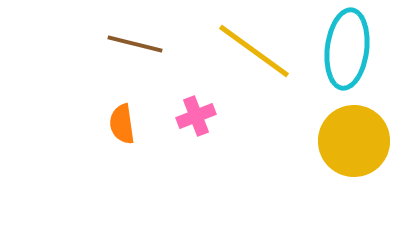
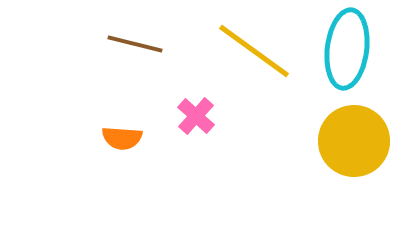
pink cross: rotated 27 degrees counterclockwise
orange semicircle: moved 14 px down; rotated 78 degrees counterclockwise
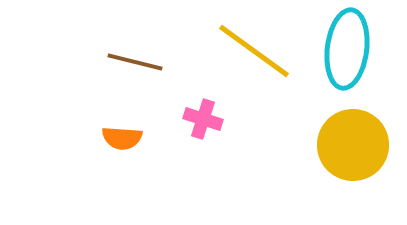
brown line: moved 18 px down
pink cross: moved 7 px right, 3 px down; rotated 24 degrees counterclockwise
yellow circle: moved 1 px left, 4 px down
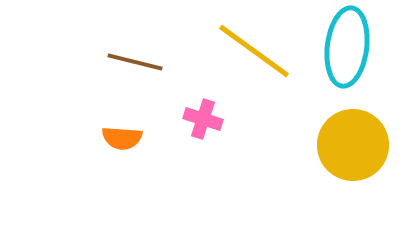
cyan ellipse: moved 2 px up
